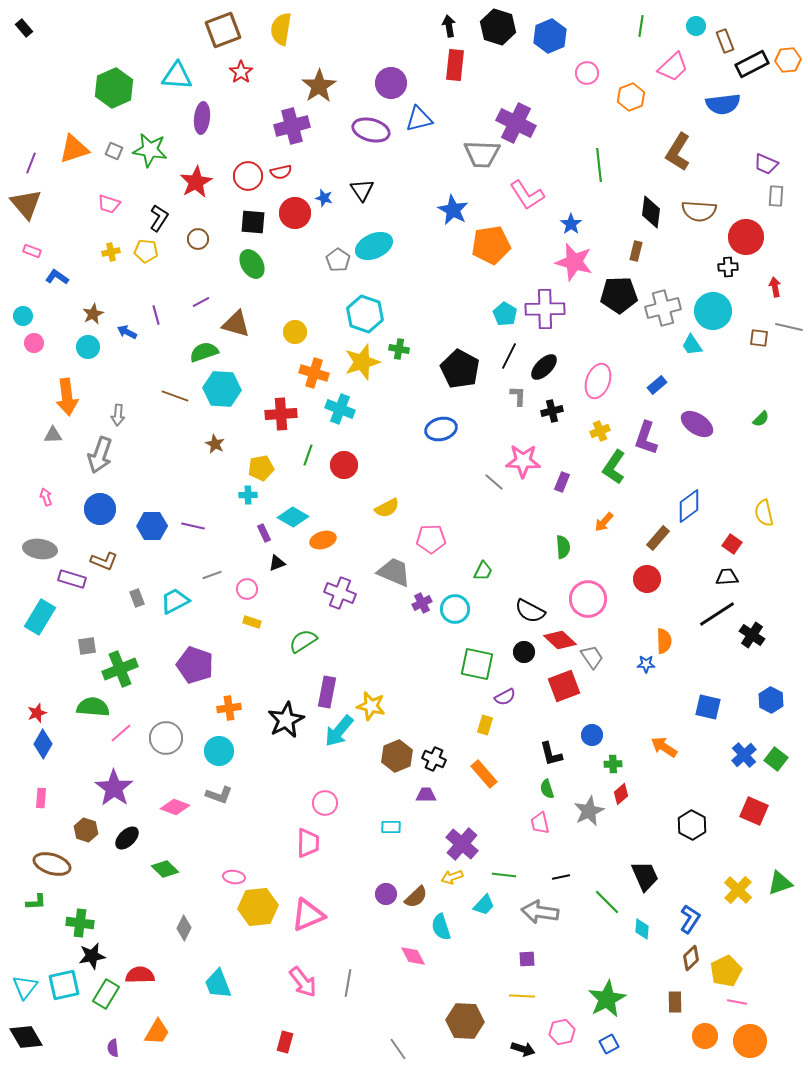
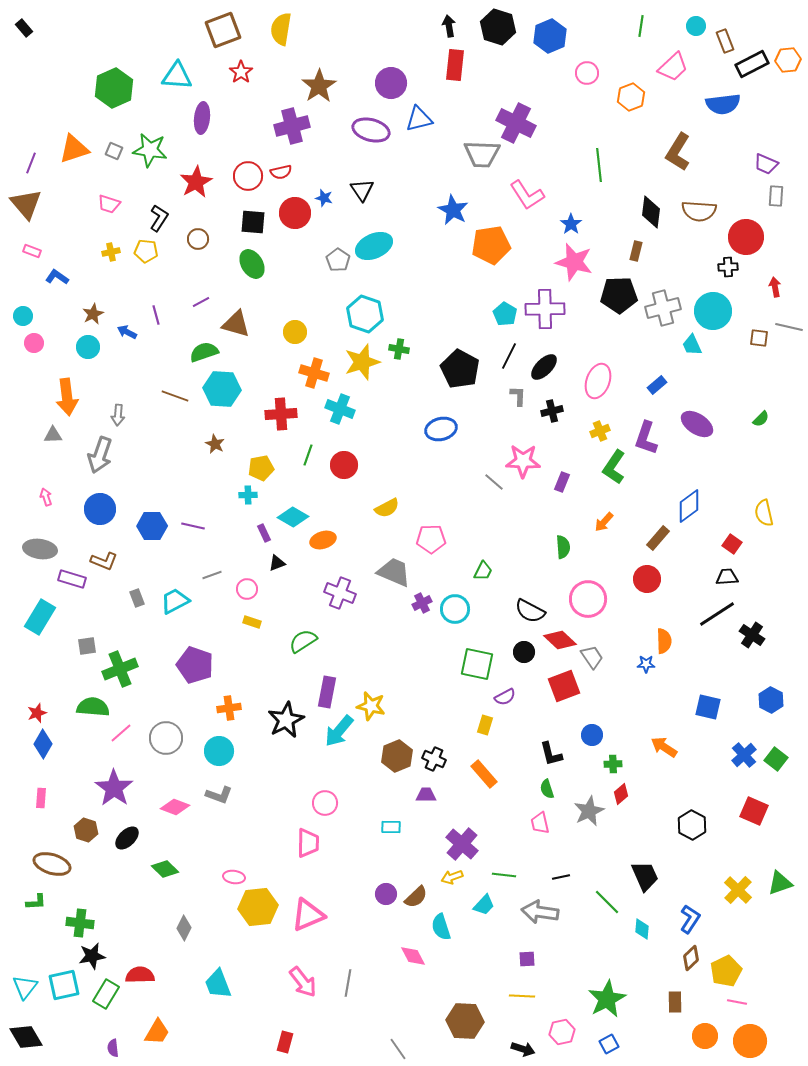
cyan trapezoid at (692, 345): rotated 10 degrees clockwise
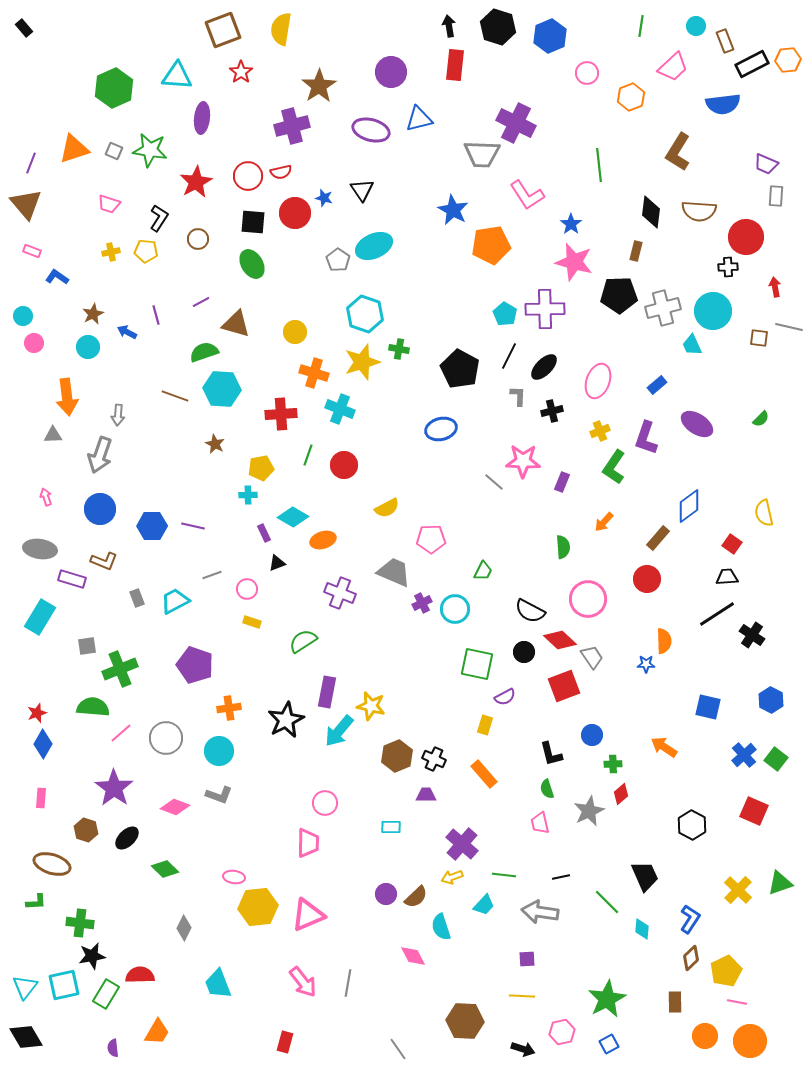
purple circle at (391, 83): moved 11 px up
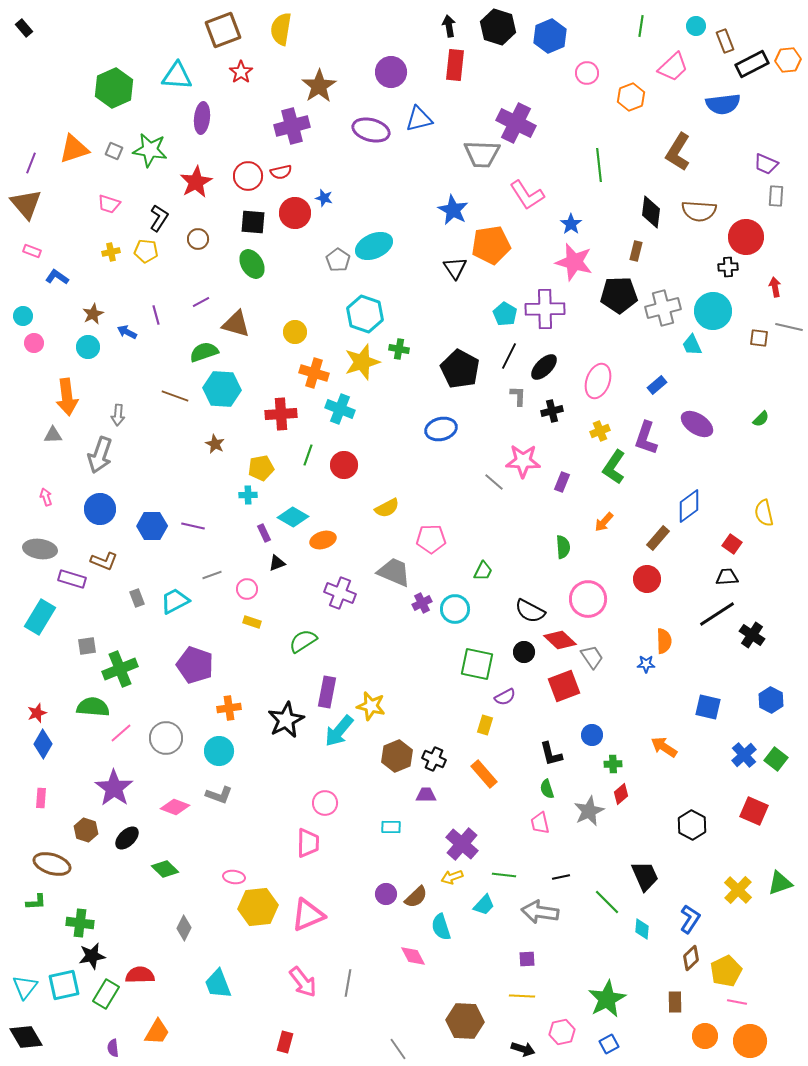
black triangle at (362, 190): moved 93 px right, 78 px down
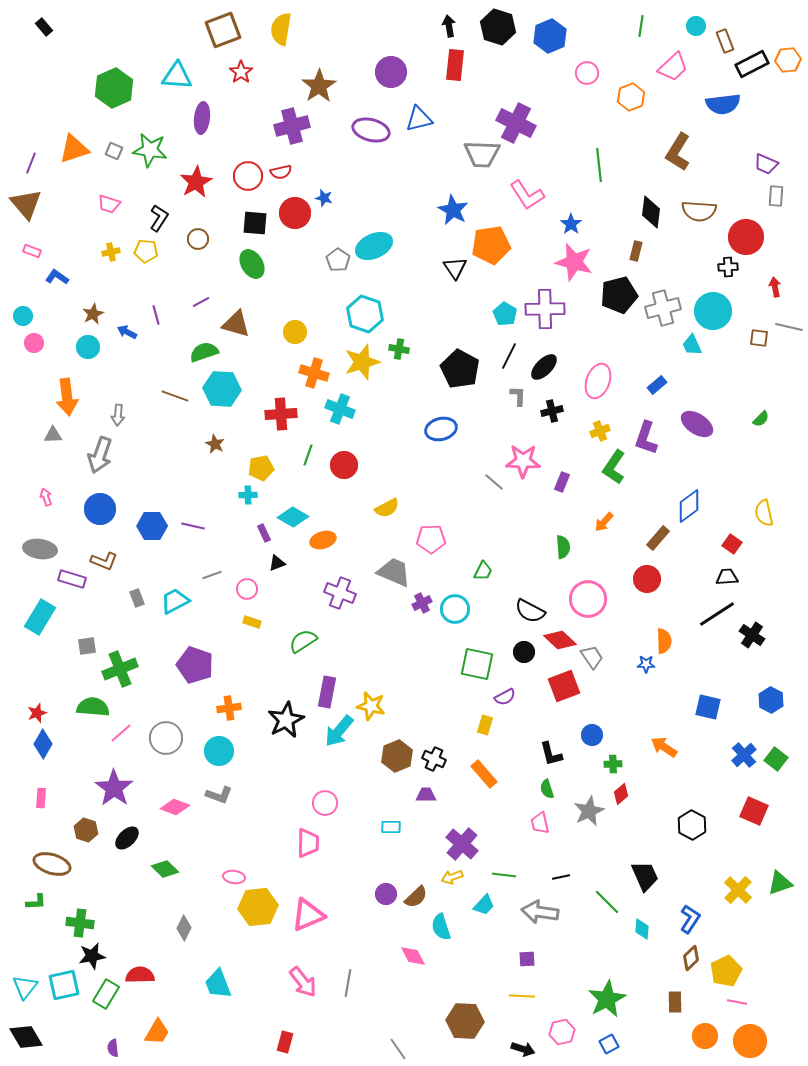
black rectangle at (24, 28): moved 20 px right, 1 px up
black square at (253, 222): moved 2 px right, 1 px down
black pentagon at (619, 295): rotated 12 degrees counterclockwise
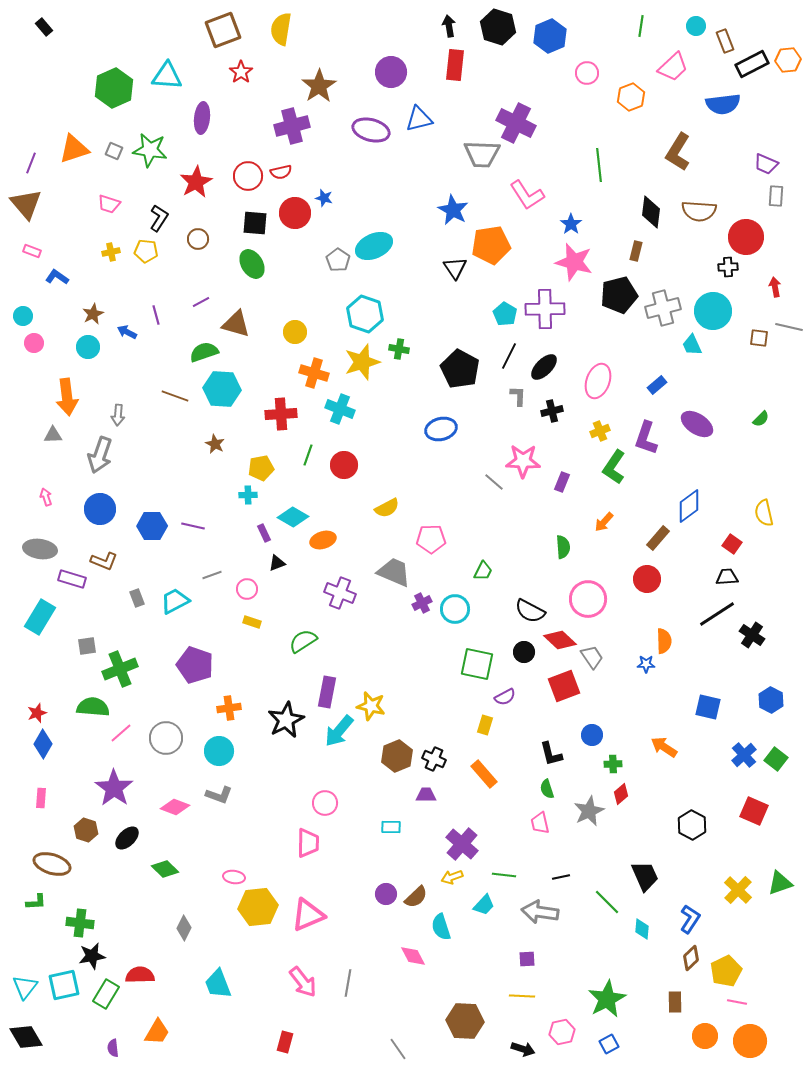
cyan triangle at (177, 76): moved 10 px left
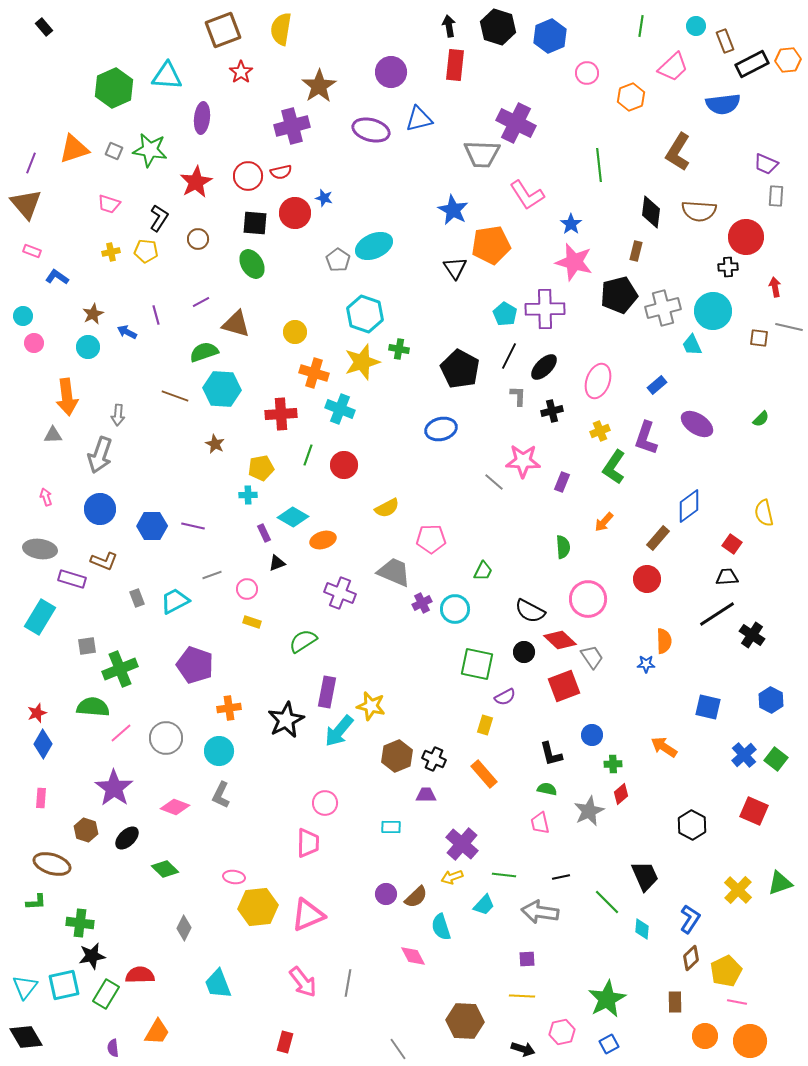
green semicircle at (547, 789): rotated 120 degrees clockwise
gray L-shape at (219, 795): moved 2 px right; rotated 96 degrees clockwise
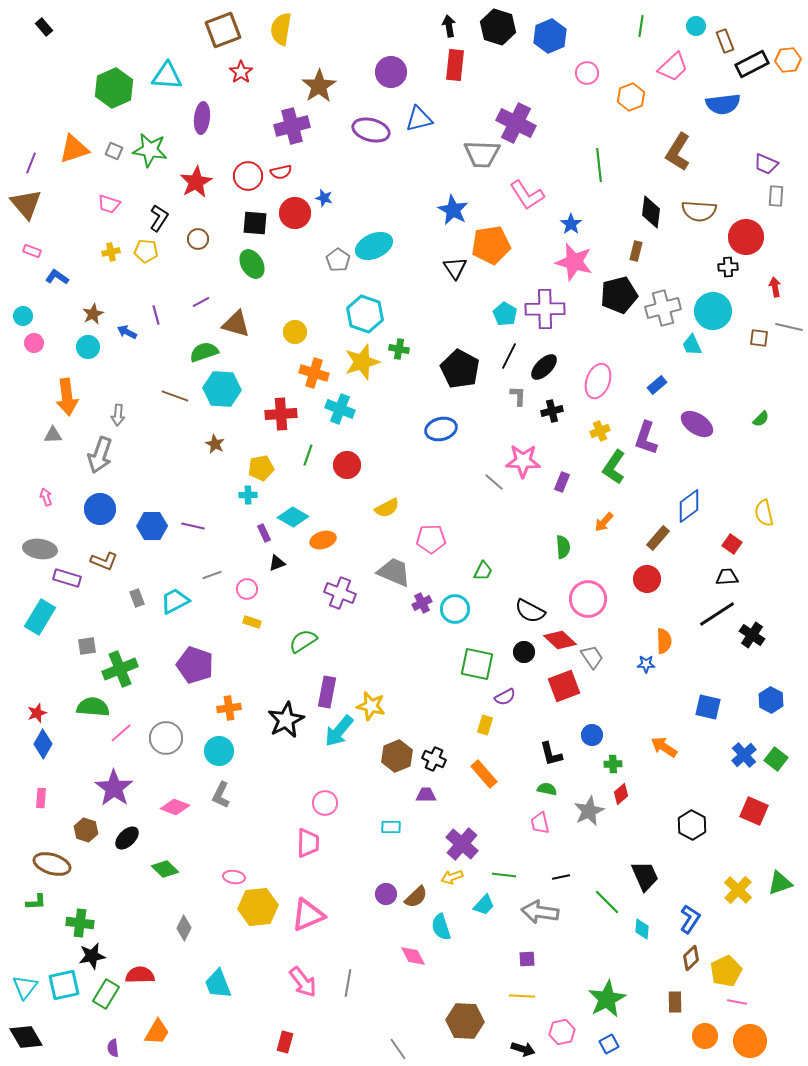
red circle at (344, 465): moved 3 px right
purple rectangle at (72, 579): moved 5 px left, 1 px up
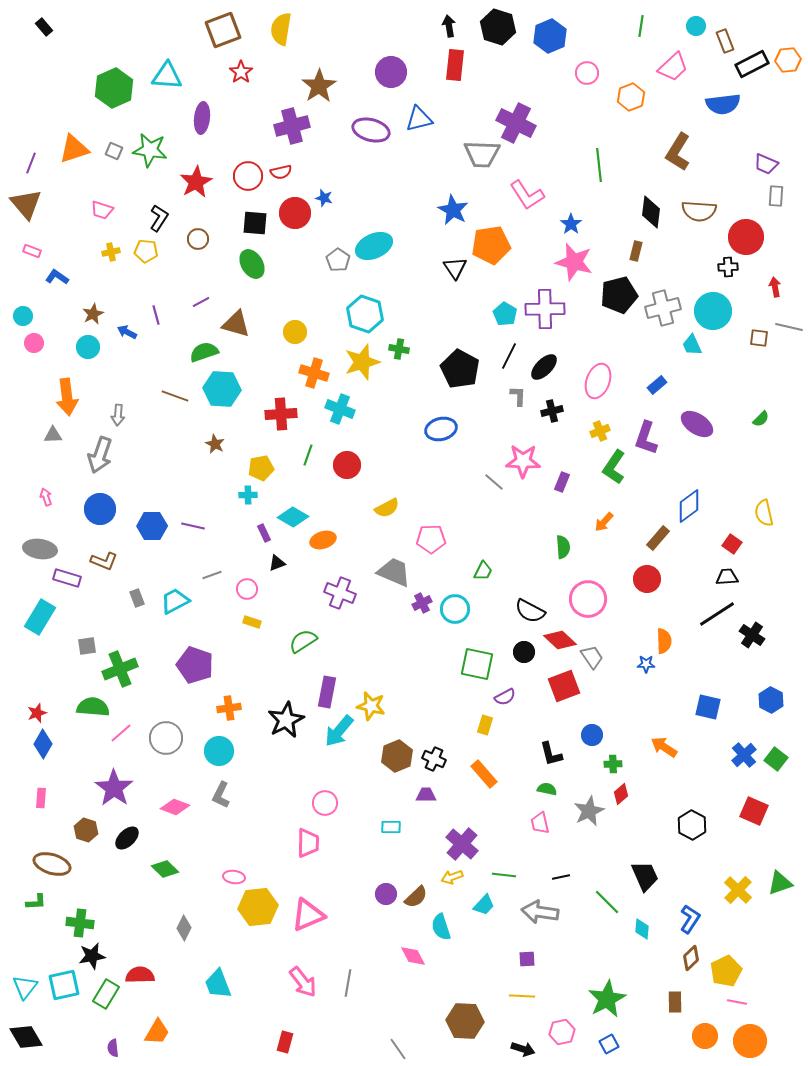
pink trapezoid at (109, 204): moved 7 px left, 6 px down
